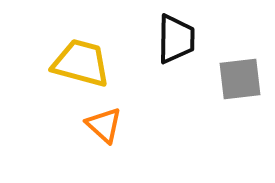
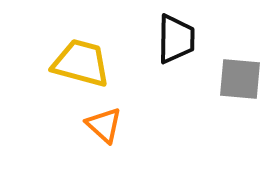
gray square: rotated 12 degrees clockwise
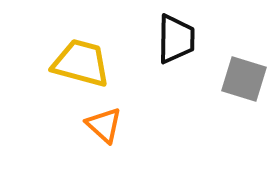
gray square: moved 4 px right; rotated 12 degrees clockwise
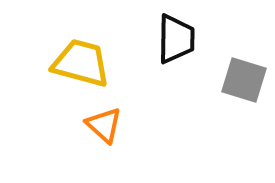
gray square: moved 1 px down
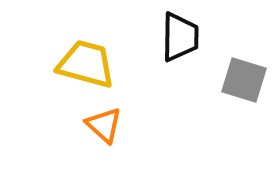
black trapezoid: moved 4 px right, 2 px up
yellow trapezoid: moved 5 px right, 1 px down
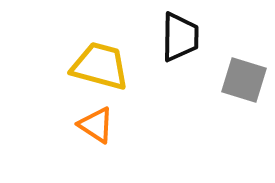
yellow trapezoid: moved 14 px right, 2 px down
orange triangle: moved 8 px left; rotated 9 degrees counterclockwise
